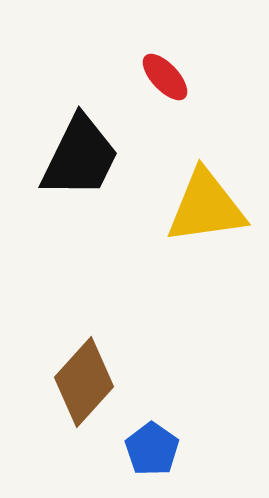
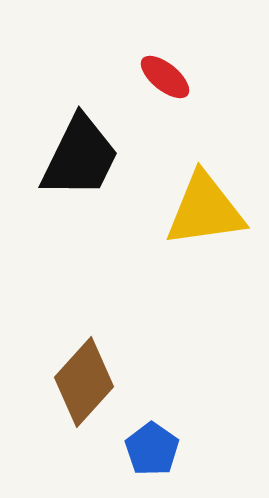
red ellipse: rotated 8 degrees counterclockwise
yellow triangle: moved 1 px left, 3 px down
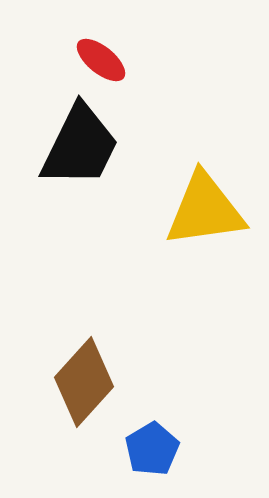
red ellipse: moved 64 px left, 17 px up
black trapezoid: moved 11 px up
blue pentagon: rotated 6 degrees clockwise
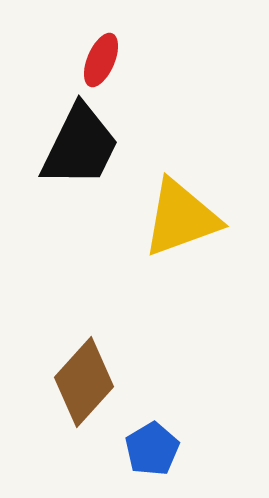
red ellipse: rotated 74 degrees clockwise
yellow triangle: moved 24 px left, 8 px down; rotated 12 degrees counterclockwise
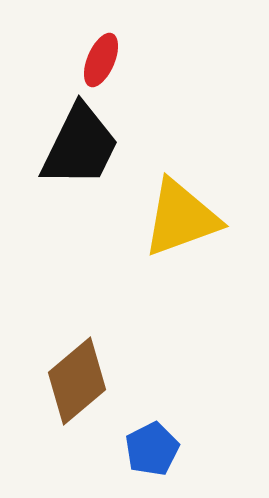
brown diamond: moved 7 px left, 1 px up; rotated 8 degrees clockwise
blue pentagon: rotated 4 degrees clockwise
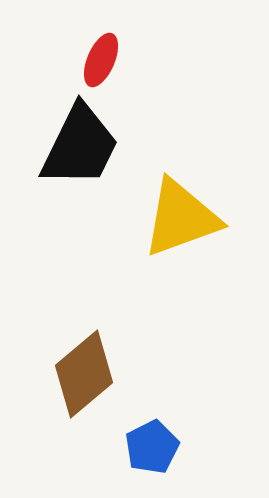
brown diamond: moved 7 px right, 7 px up
blue pentagon: moved 2 px up
